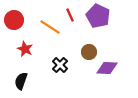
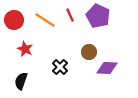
orange line: moved 5 px left, 7 px up
black cross: moved 2 px down
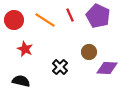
black semicircle: rotated 84 degrees clockwise
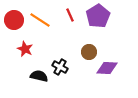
purple pentagon: rotated 15 degrees clockwise
orange line: moved 5 px left
black cross: rotated 14 degrees counterclockwise
black semicircle: moved 18 px right, 5 px up
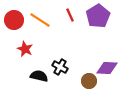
brown circle: moved 29 px down
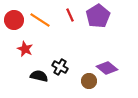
purple diamond: rotated 35 degrees clockwise
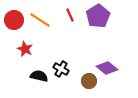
black cross: moved 1 px right, 2 px down
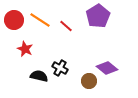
red line: moved 4 px left, 11 px down; rotated 24 degrees counterclockwise
black cross: moved 1 px left, 1 px up
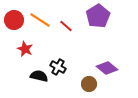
black cross: moved 2 px left, 1 px up
brown circle: moved 3 px down
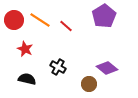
purple pentagon: moved 6 px right
black semicircle: moved 12 px left, 3 px down
